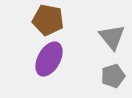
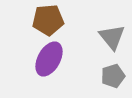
brown pentagon: rotated 16 degrees counterclockwise
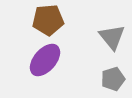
purple ellipse: moved 4 px left, 1 px down; rotated 12 degrees clockwise
gray pentagon: moved 3 px down
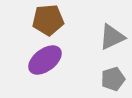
gray triangle: rotated 44 degrees clockwise
purple ellipse: rotated 12 degrees clockwise
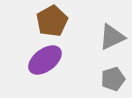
brown pentagon: moved 4 px right, 1 px down; rotated 24 degrees counterclockwise
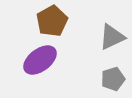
purple ellipse: moved 5 px left
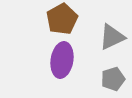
brown pentagon: moved 10 px right, 2 px up
purple ellipse: moved 22 px right; rotated 44 degrees counterclockwise
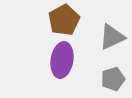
brown pentagon: moved 2 px right, 1 px down
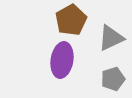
brown pentagon: moved 7 px right
gray triangle: moved 1 px left, 1 px down
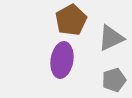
gray pentagon: moved 1 px right, 1 px down
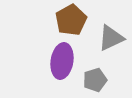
purple ellipse: moved 1 px down
gray pentagon: moved 19 px left
